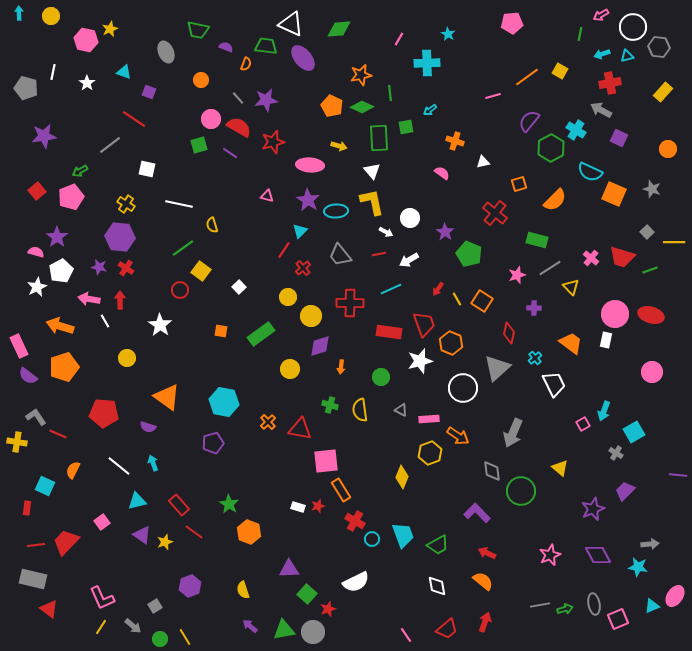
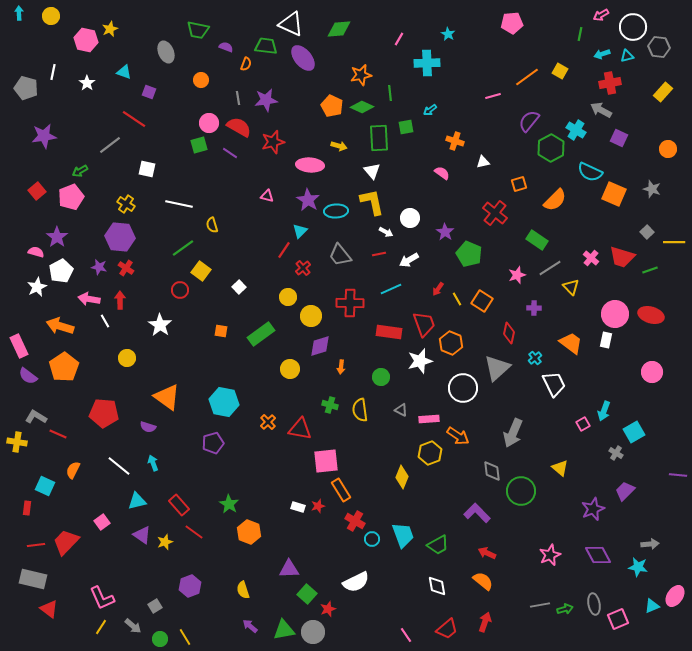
gray line at (238, 98): rotated 32 degrees clockwise
pink circle at (211, 119): moved 2 px left, 4 px down
green rectangle at (537, 240): rotated 20 degrees clockwise
orange pentagon at (64, 367): rotated 16 degrees counterclockwise
gray L-shape at (36, 417): rotated 25 degrees counterclockwise
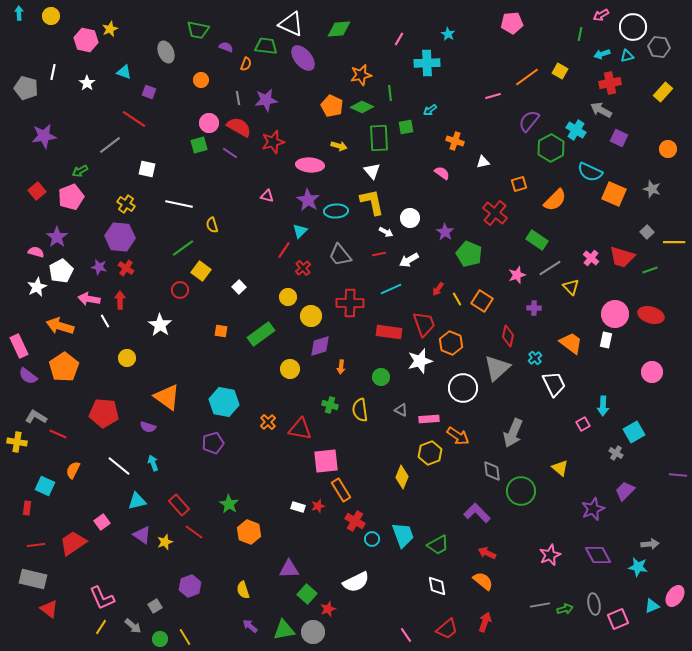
red diamond at (509, 333): moved 1 px left, 3 px down
cyan arrow at (604, 411): moved 1 px left, 5 px up; rotated 18 degrees counterclockwise
red trapezoid at (66, 542): moved 7 px right, 1 px down; rotated 12 degrees clockwise
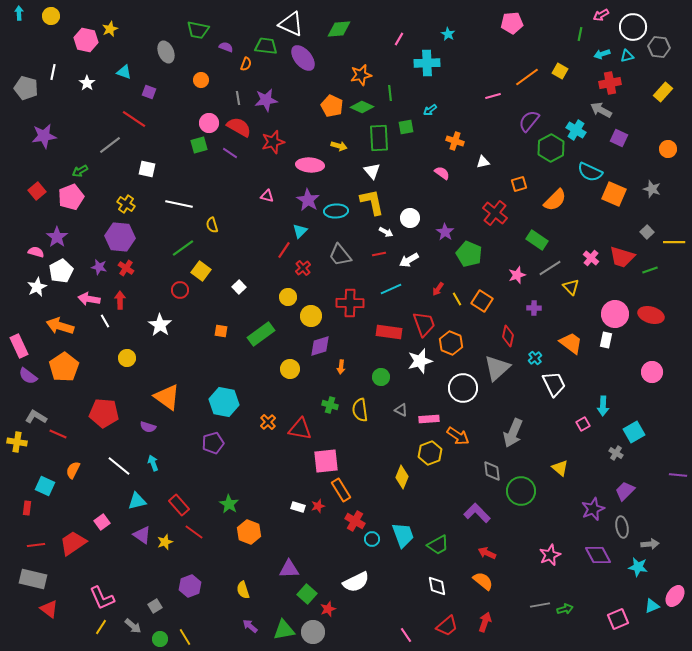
gray ellipse at (594, 604): moved 28 px right, 77 px up
red trapezoid at (447, 629): moved 3 px up
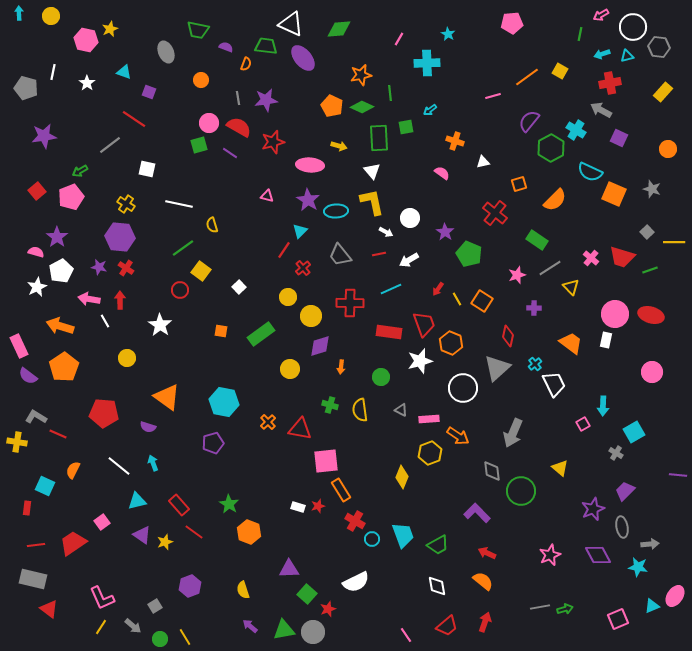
cyan cross at (535, 358): moved 6 px down
gray line at (540, 605): moved 2 px down
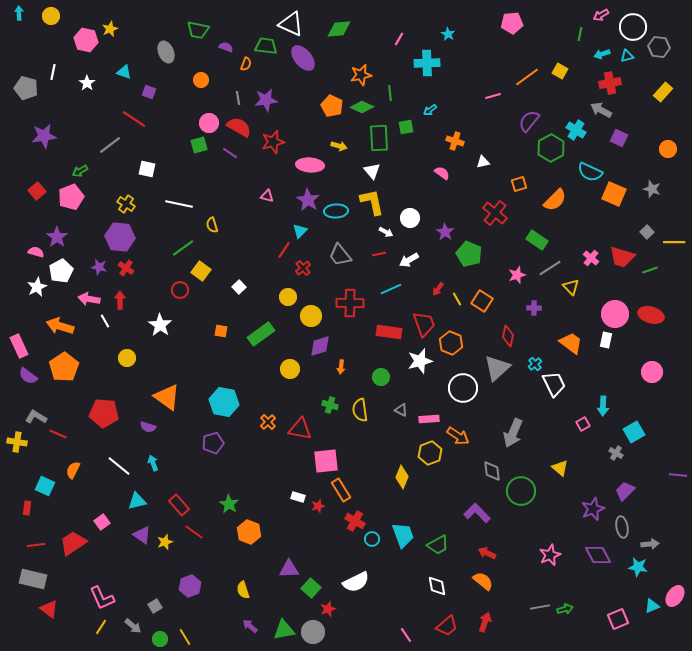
white rectangle at (298, 507): moved 10 px up
green square at (307, 594): moved 4 px right, 6 px up
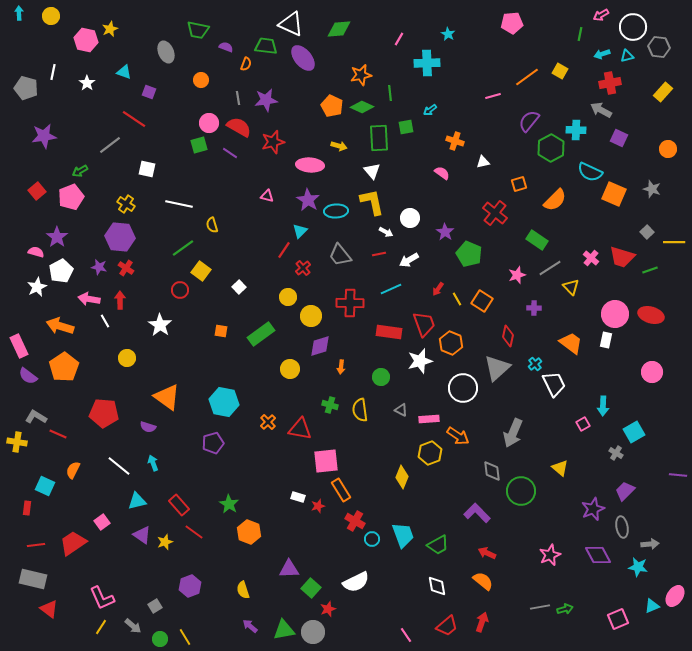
cyan cross at (576, 130): rotated 30 degrees counterclockwise
red arrow at (485, 622): moved 3 px left
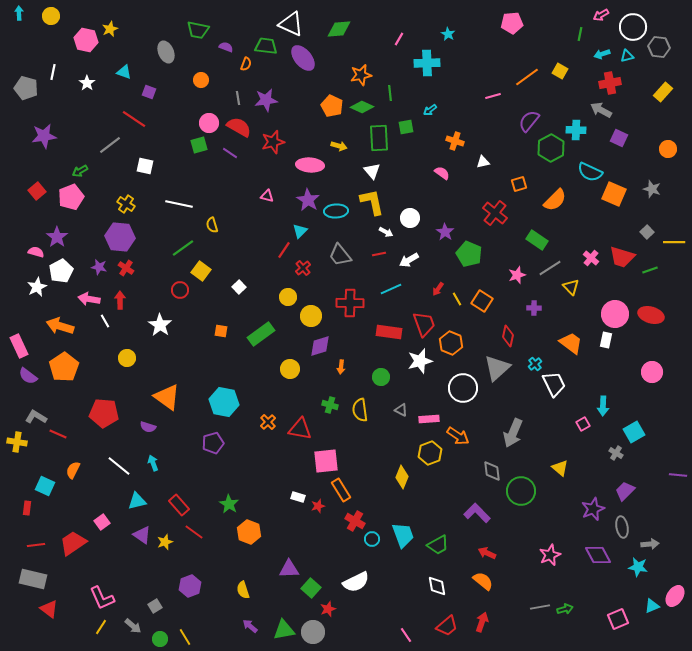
white square at (147, 169): moved 2 px left, 3 px up
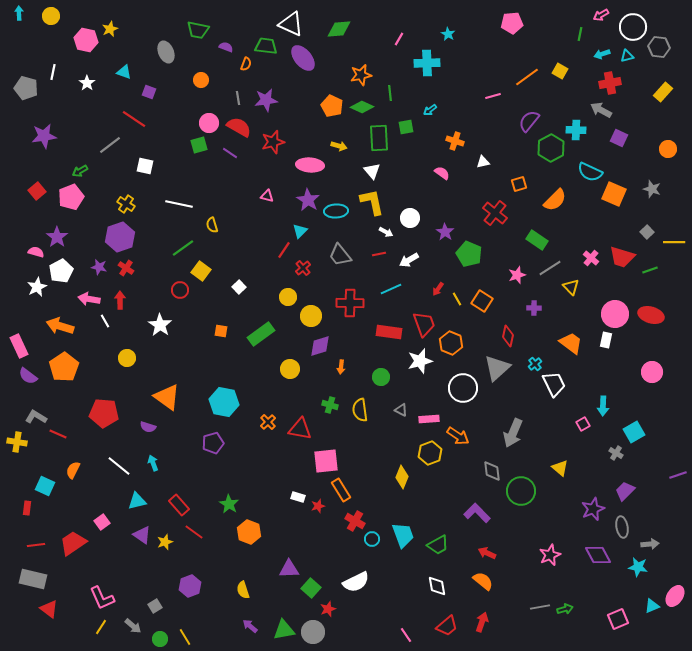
purple hexagon at (120, 237): rotated 24 degrees counterclockwise
purple line at (678, 475): rotated 24 degrees counterclockwise
